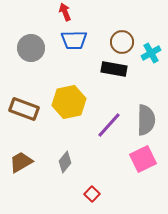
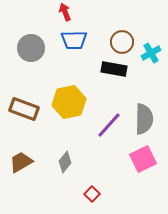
gray semicircle: moved 2 px left, 1 px up
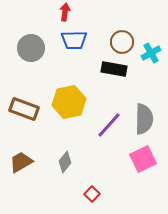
red arrow: rotated 30 degrees clockwise
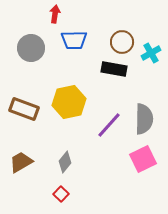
red arrow: moved 10 px left, 2 px down
red square: moved 31 px left
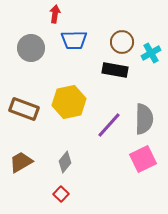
black rectangle: moved 1 px right, 1 px down
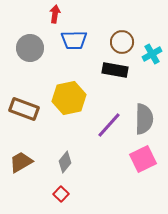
gray circle: moved 1 px left
cyan cross: moved 1 px right, 1 px down
yellow hexagon: moved 4 px up
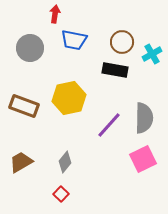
blue trapezoid: rotated 12 degrees clockwise
brown rectangle: moved 3 px up
gray semicircle: moved 1 px up
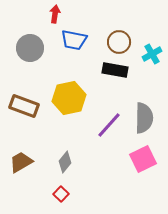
brown circle: moved 3 px left
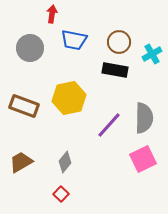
red arrow: moved 3 px left
